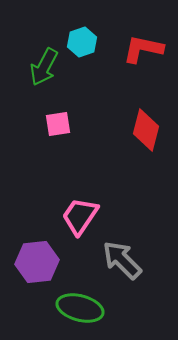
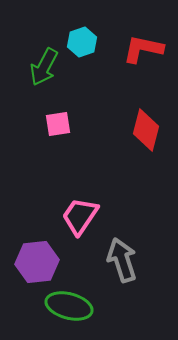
gray arrow: rotated 27 degrees clockwise
green ellipse: moved 11 px left, 2 px up
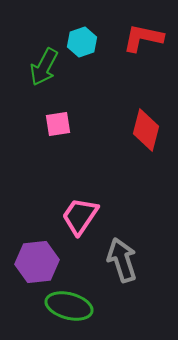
red L-shape: moved 11 px up
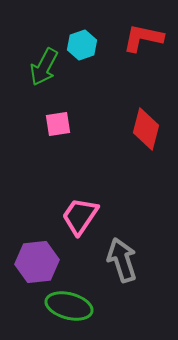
cyan hexagon: moved 3 px down
red diamond: moved 1 px up
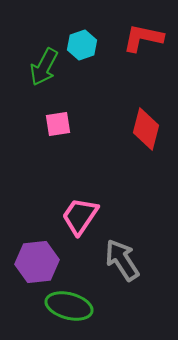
gray arrow: rotated 15 degrees counterclockwise
